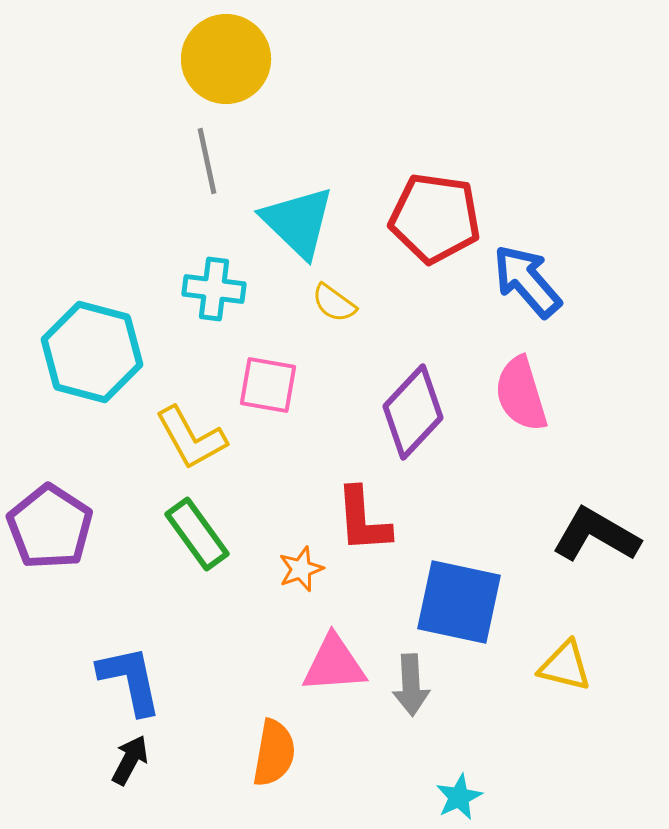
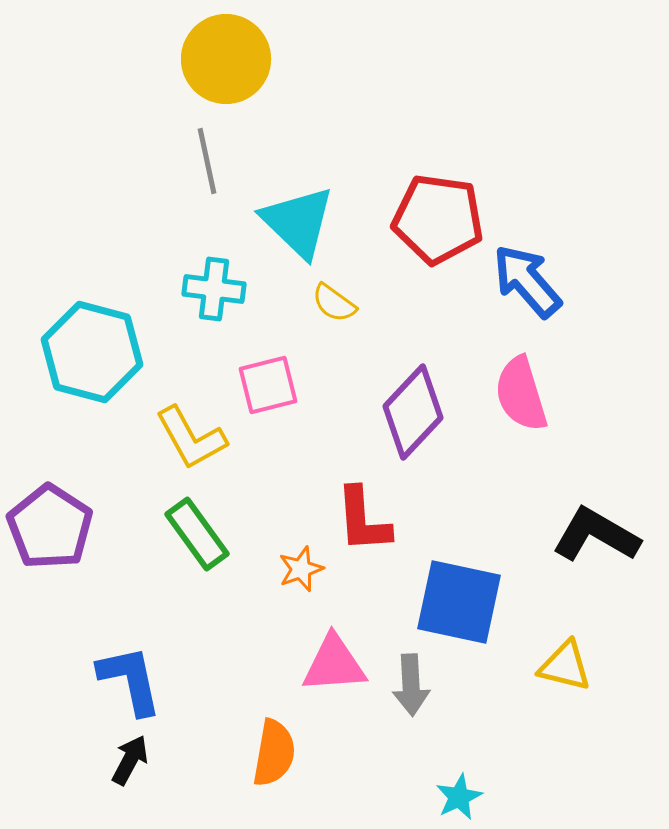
red pentagon: moved 3 px right, 1 px down
pink square: rotated 24 degrees counterclockwise
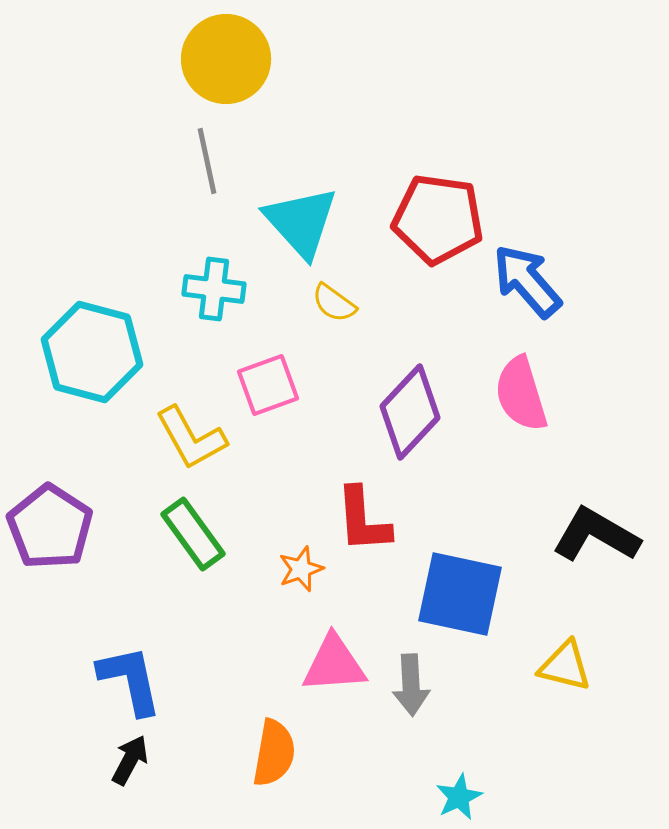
cyan triangle: moved 3 px right; rotated 4 degrees clockwise
pink square: rotated 6 degrees counterclockwise
purple diamond: moved 3 px left
green rectangle: moved 4 px left
blue square: moved 1 px right, 8 px up
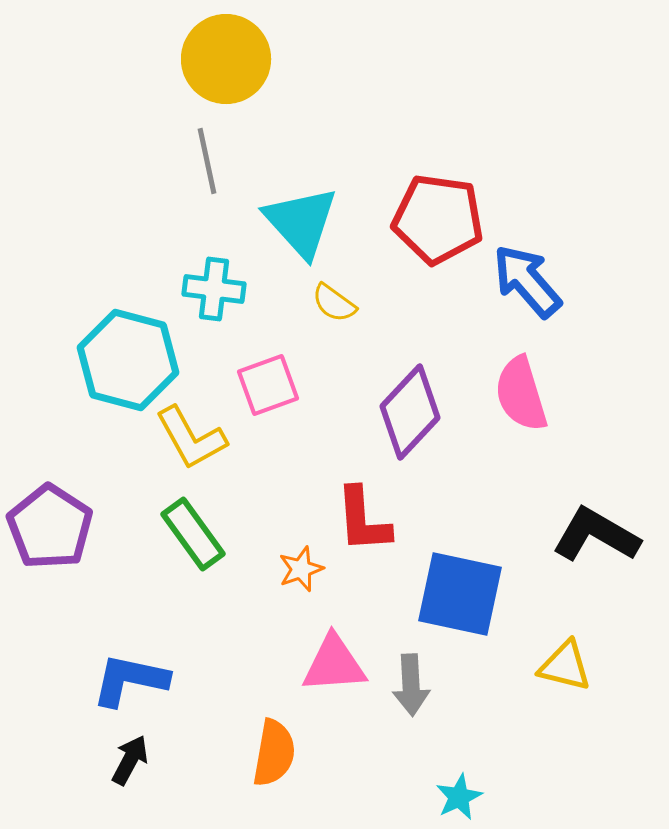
cyan hexagon: moved 36 px right, 8 px down
blue L-shape: rotated 66 degrees counterclockwise
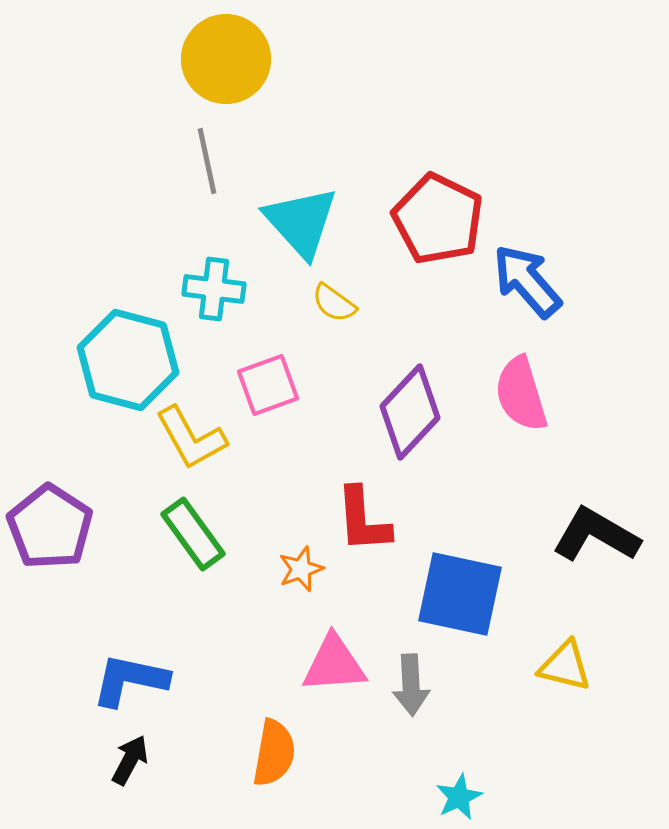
red pentagon: rotated 18 degrees clockwise
